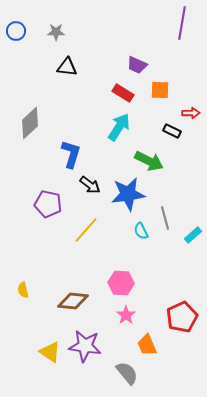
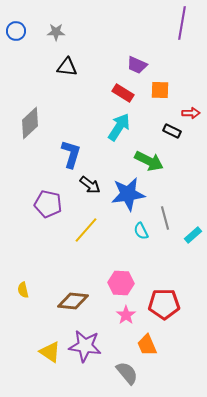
red pentagon: moved 18 px left, 13 px up; rotated 24 degrees clockwise
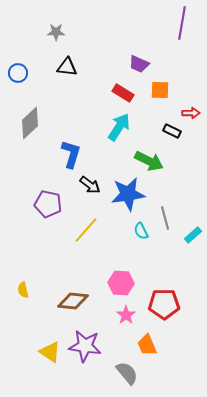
blue circle: moved 2 px right, 42 px down
purple trapezoid: moved 2 px right, 1 px up
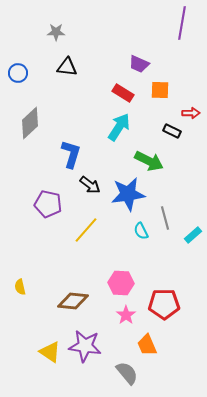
yellow semicircle: moved 3 px left, 3 px up
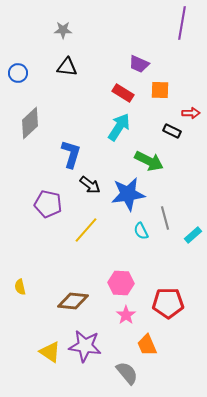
gray star: moved 7 px right, 2 px up
red pentagon: moved 4 px right, 1 px up
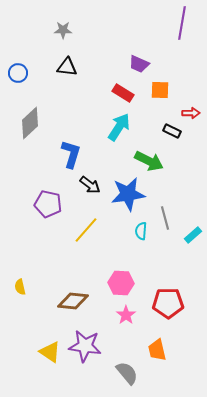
cyan semicircle: rotated 30 degrees clockwise
orange trapezoid: moved 10 px right, 5 px down; rotated 10 degrees clockwise
